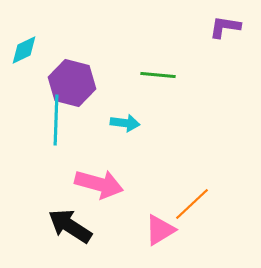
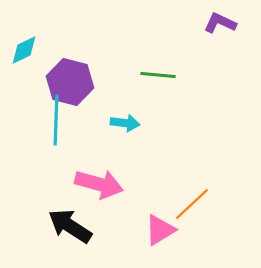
purple L-shape: moved 5 px left, 4 px up; rotated 16 degrees clockwise
purple hexagon: moved 2 px left, 1 px up
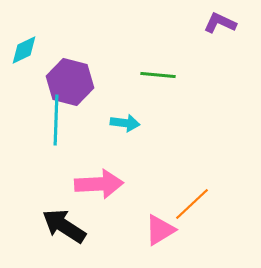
pink arrow: rotated 18 degrees counterclockwise
black arrow: moved 6 px left
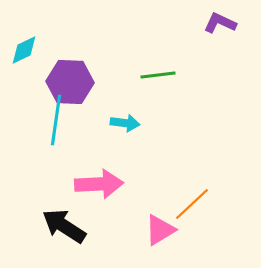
green line: rotated 12 degrees counterclockwise
purple hexagon: rotated 12 degrees counterclockwise
cyan line: rotated 6 degrees clockwise
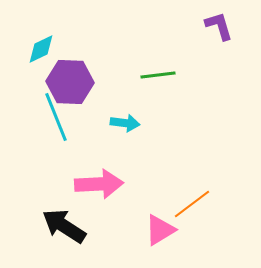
purple L-shape: moved 1 px left, 3 px down; rotated 48 degrees clockwise
cyan diamond: moved 17 px right, 1 px up
cyan line: moved 3 px up; rotated 30 degrees counterclockwise
orange line: rotated 6 degrees clockwise
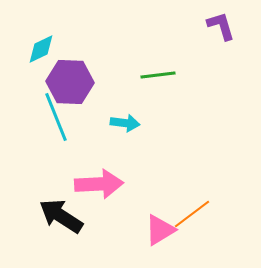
purple L-shape: moved 2 px right
orange line: moved 10 px down
black arrow: moved 3 px left, 10 px up
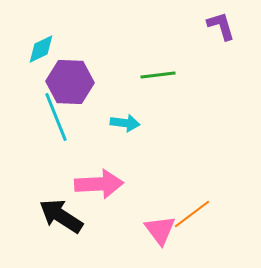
pink triangle: rotated 36 degrees counterclockwise
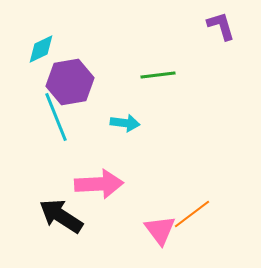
purple hexagon: rotated 12 degrees counterclockwise
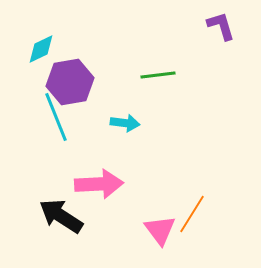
orange line: rotated 21 degrees counterclockwise
